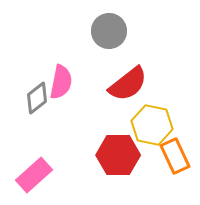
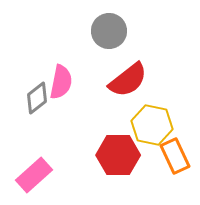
red semicircle: moved 4 px up
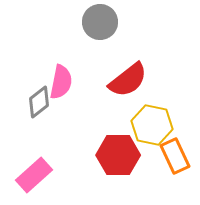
gray circle: moved 9 px left, 9 px up
gray diamond: moved 2 px right, 4 px down
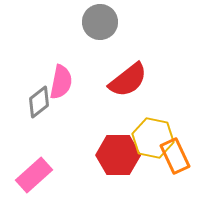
yellow hexagon: moved 1 px right, 13 px down
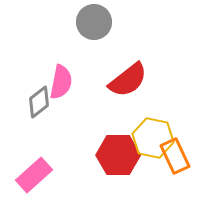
gray circle: moved 6 px left
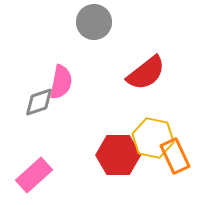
red semicircle: moved 18 px right, 7 px up
gray diamond: rotated 20 degrees clockwise
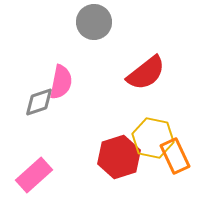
red hexagon: moved 1 px right, 2 px down; rotated 18 degrees counterclockwise
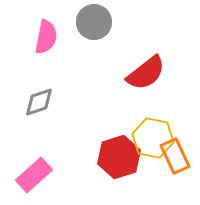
pink semicircle: moved 15 px left, 45 px up
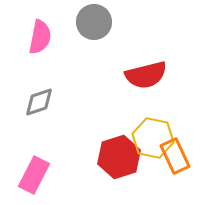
pink semicircle: moved 6 px left
red semicircle: moved 2 px down; rotated 24 degrees clockwise
pink rectangle: rotated 21 degrees counterclockwise
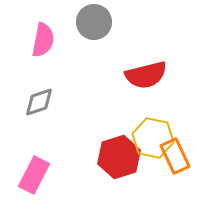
pink semicircle: moved 3 px right, 3 px down
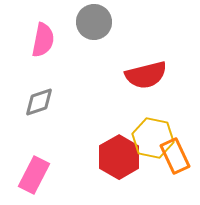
red hexagon: rotated 12 degrees counterclockwise
